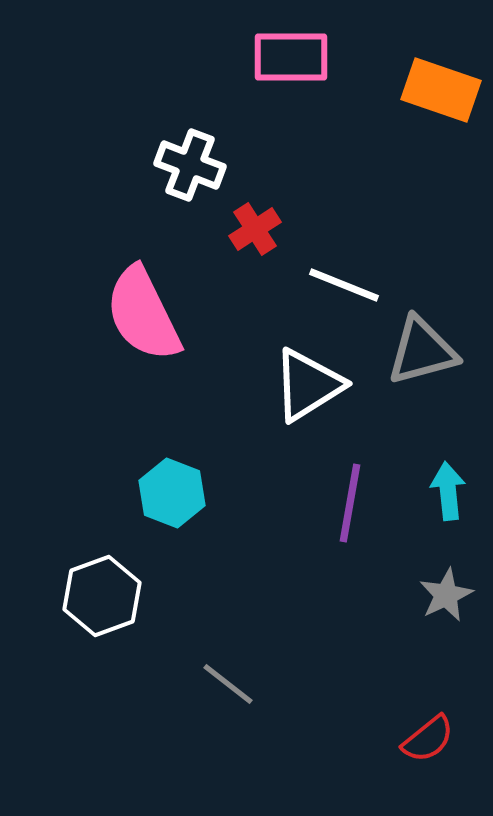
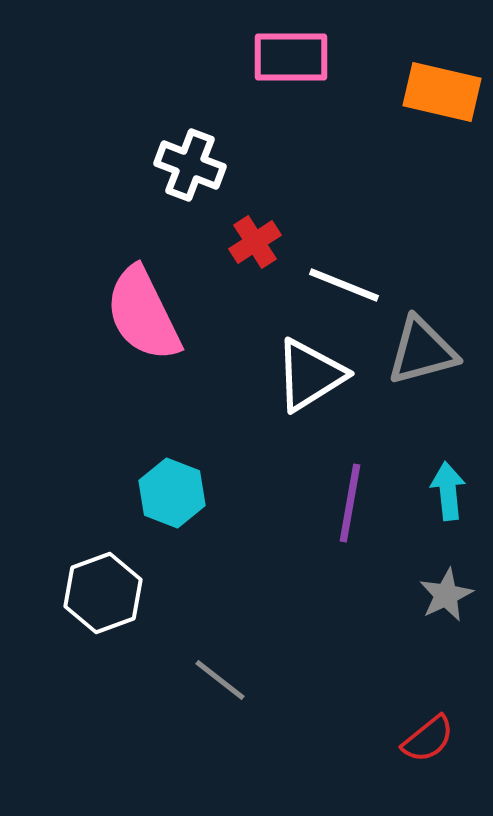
orange rectangle: moved 1 px right, 2 px down; rotated 6 degrees counterclockwise
red cross: moved 13 px down
white triangle: moved 2 px right, 10 px up
white hexagon: moved 1 px right, 3 px up
gray line: moved 8 px left, 4 px up
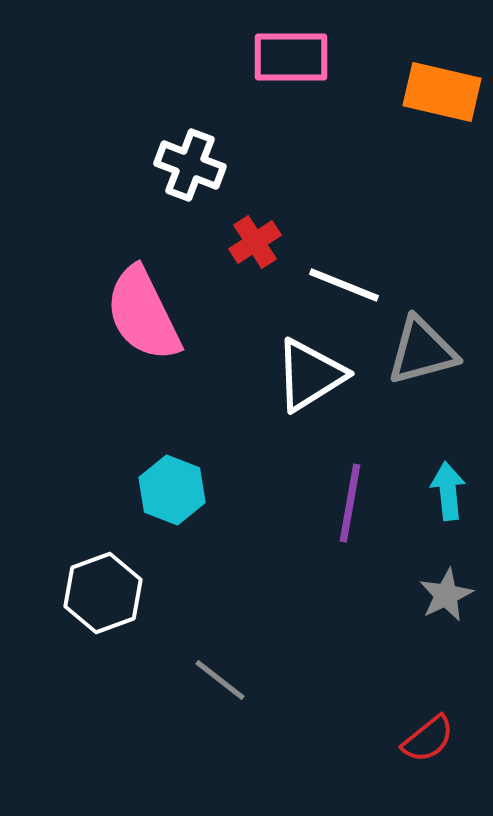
cyan hexagon: moved 3 px up
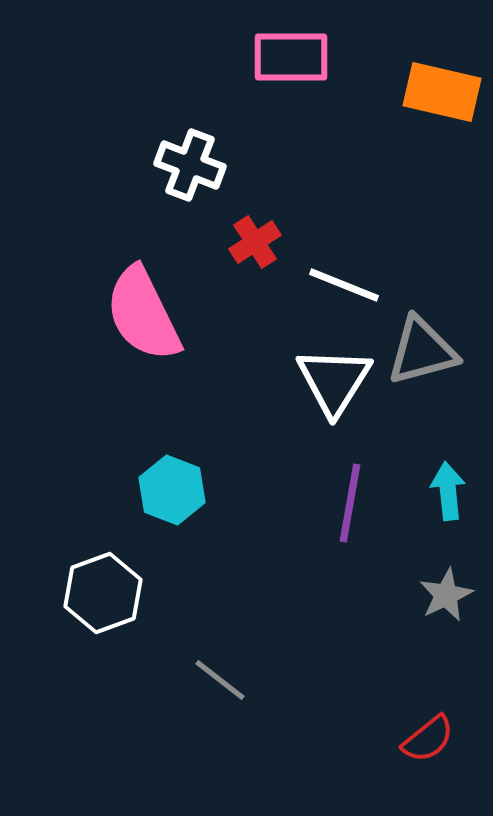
white triangle: moved 24 px right, 6 px down; rotated 26 degrees counterclockwise
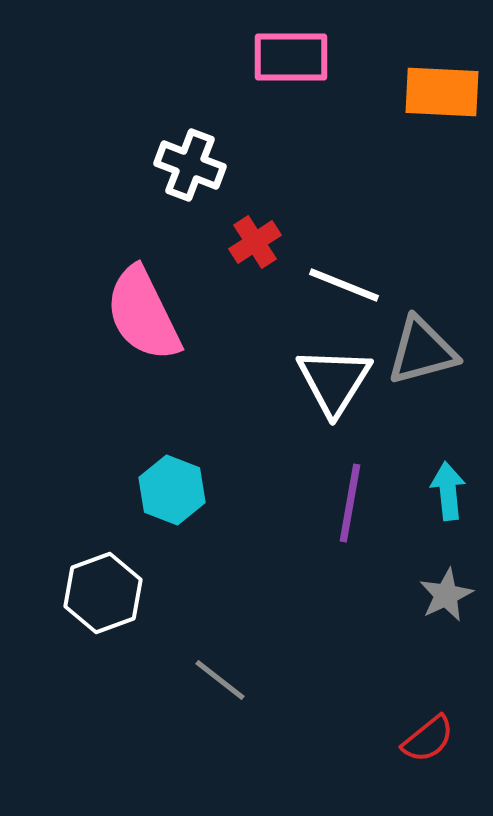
orange rectangle: rotated 10 degrees counterclockwise
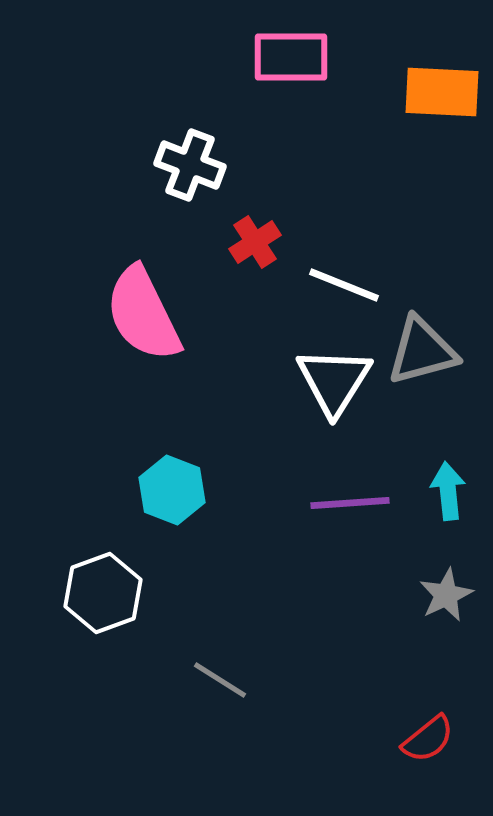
purple line: rotated 76 degrees clockwise
gray line: rotated 6 degrees counterclockwise
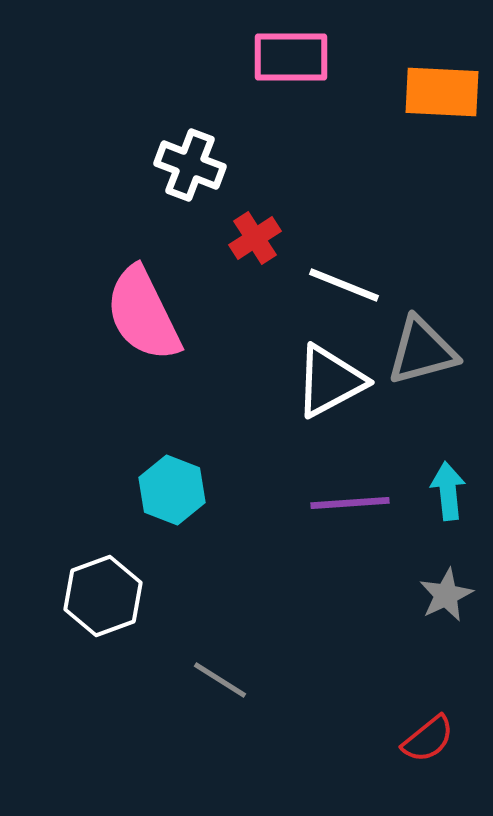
red cross: moved 4 px up
white triangle: moved 4 px left; rotated 30 degrees clockwise
white hexagon: moved 3 px down
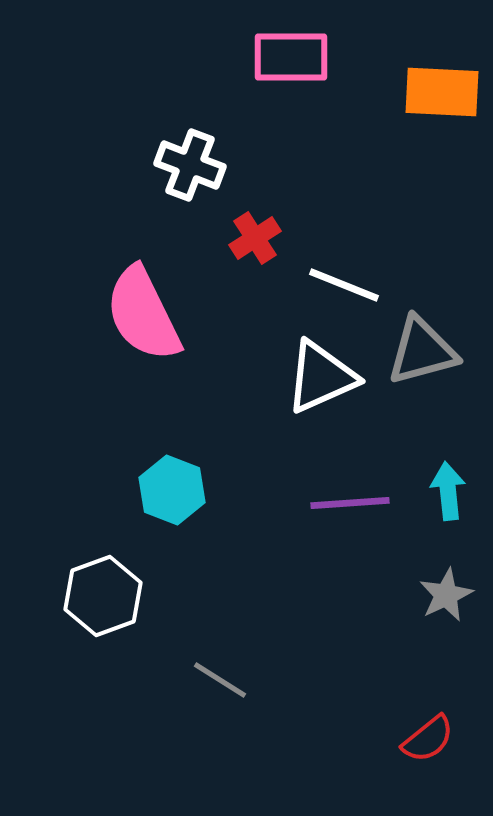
white triangle: moved 9 px left, 4 px up; rotated 4 degrees clockwise
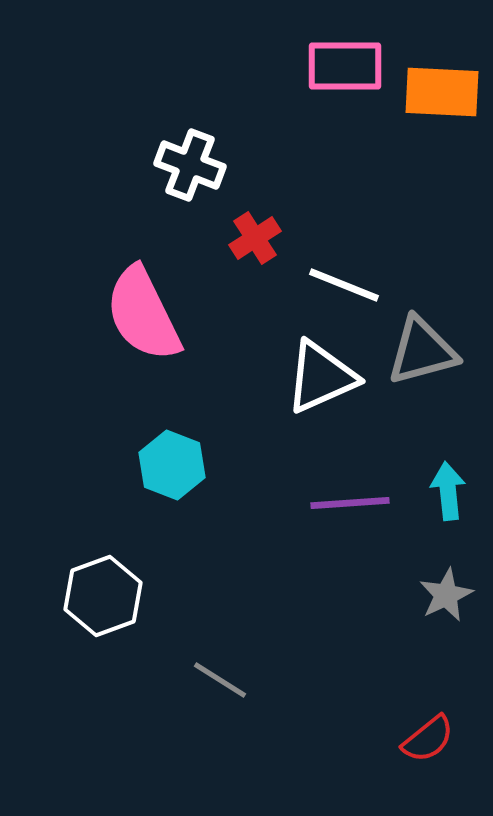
pink rectangle: moved 54 px right, 9 px down
cyan hexagon: moved 25 px up
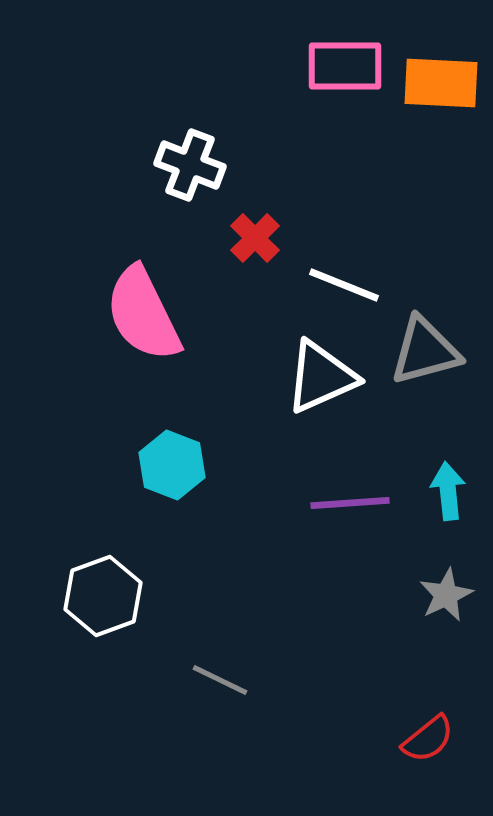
orange rectangle: moved 1 px left, 9 px up
red cross: rotated 12 degrees counterclockwise
gray triangle: moved 3 px right
gray line: rotated 6 degrees counterclockwise
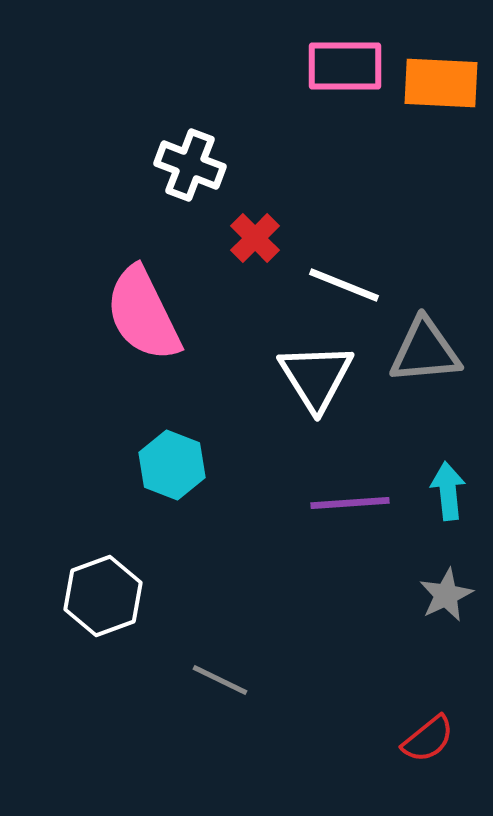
gray triangle: rotated 10 degrees clockwise
white triangle: moved 5 px left; rotated 38 degrees counterclockwise
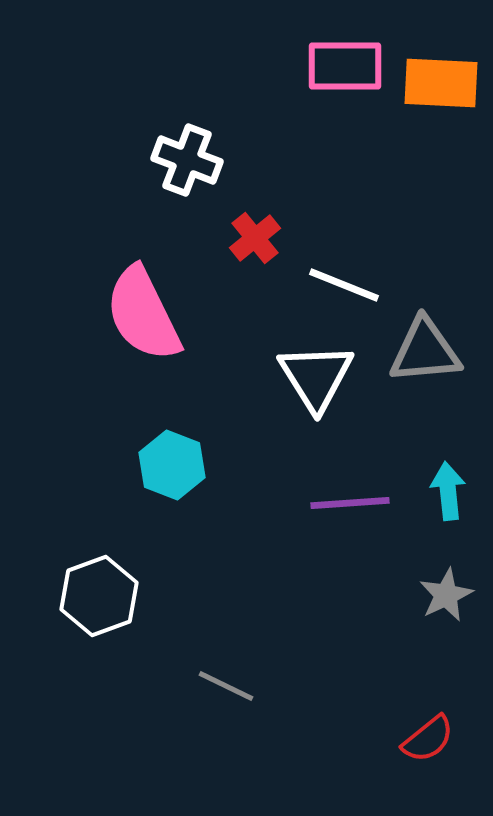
white cross: moved 3 px left, 5 px up
red cross: rotated 6 degrees clockwise
white hexagon: moved 4 px left
gray line: moved 6 px right, 6 px down
